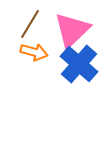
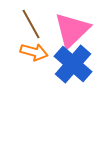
brown line: moved 1 px right; rotated 60 degrees counterclockwise
blue cross: moved 6 px left
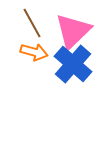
brown line: moved 1 px right, 1 px up
pink triangle: moved 1 px right, 1 px down
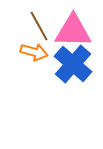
brown line: moved 7 px right, 3 px down
pink triangle: rotated 45 degrees clockwise
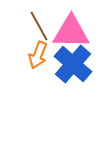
pink triangle: moved 2 px left, 1 px down
orange arrow: moved 4 px right, 3 px down; rotated 96 degrees clockwise
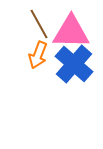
brown line: moved 2 px up
blue cross: moved 1 px right
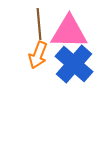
brown line: rotated 24 degrees clockwise
pink triangle: moved 2 px left
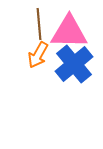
orange arrow: rotated 8 degrees clockwise
blue cross: rotated 9 degrees clockwise
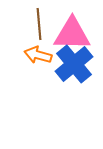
pink triangle: moved 3 px right, 2 px down
orange arrow: rotated 76 degrees clockwise
